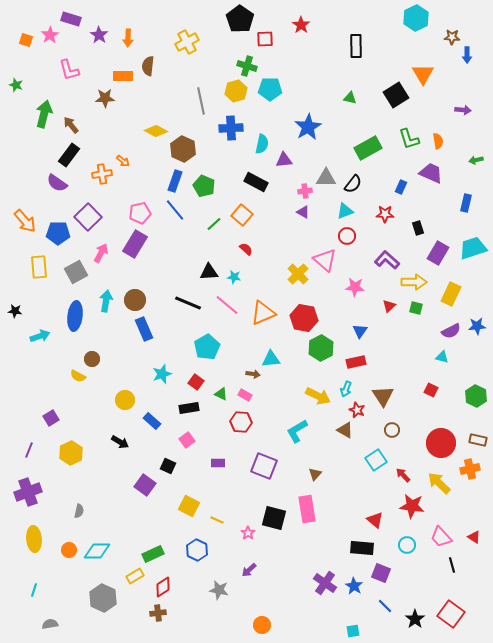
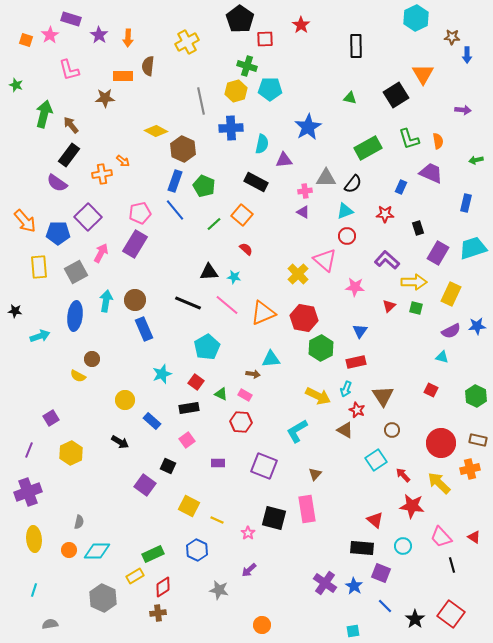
gray semicircle at (79, 511): moved 11 px down
cyan circle at (407, 545): moved 4 px left, 1 px down
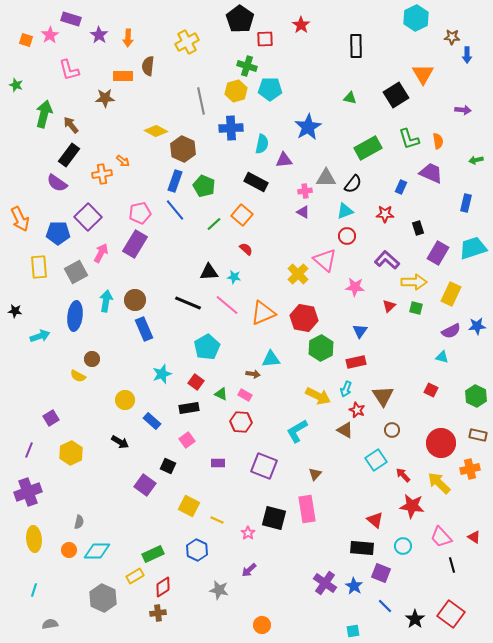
orange arrow at (25, 221): moved 5 px left, 2 px up; rotated 15 degrees clockwise
brown rectangle at (478, 440): moved 5 px up
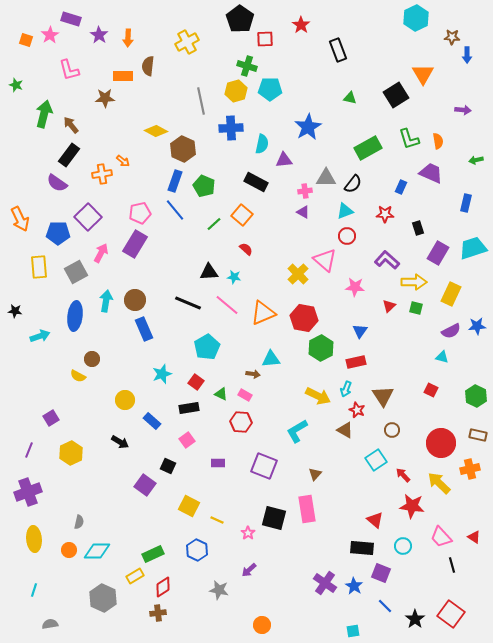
black rectangle at (356, 46): moved 18 px left, 4 px down; rotated 20 degrees counterclockwise
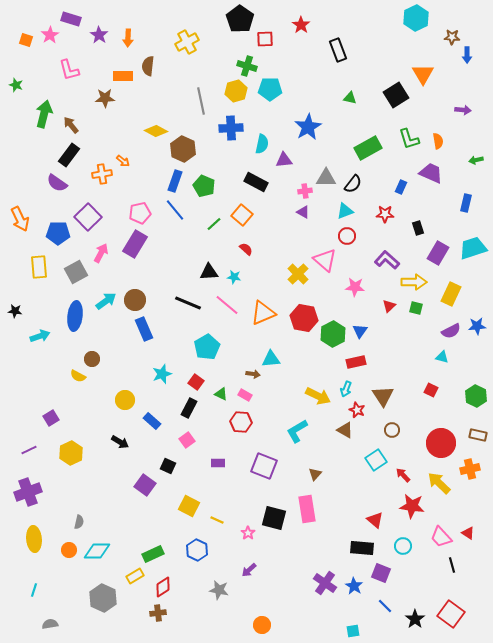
cyan arrow at (106, 301): rotated 45 degrees clockwise
green hexagon at (321, 348): moved 12 px right, 14 px up
black rectangle at (189, 408): rotated 54 degrees counterclockwise
purple line at (29, 450): rotated 42 degrees clockwise
red triangle at (474, 537): moved 6 px left, 4 px up
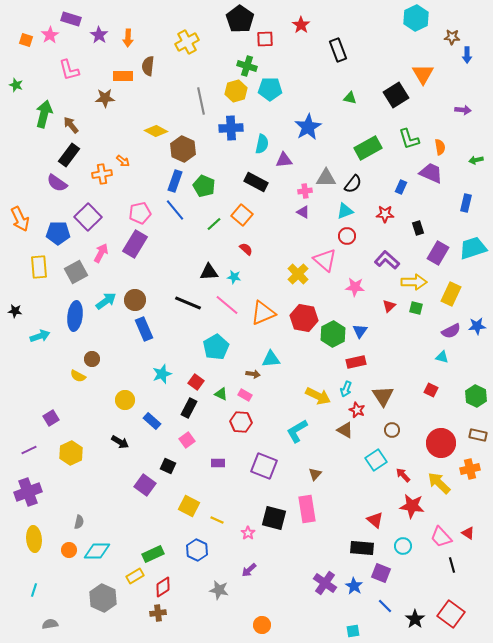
orange semicircle at (438, 141): moved 2 px right, 6 px down
cyan pentagon at (207, 347): moved 9 px right
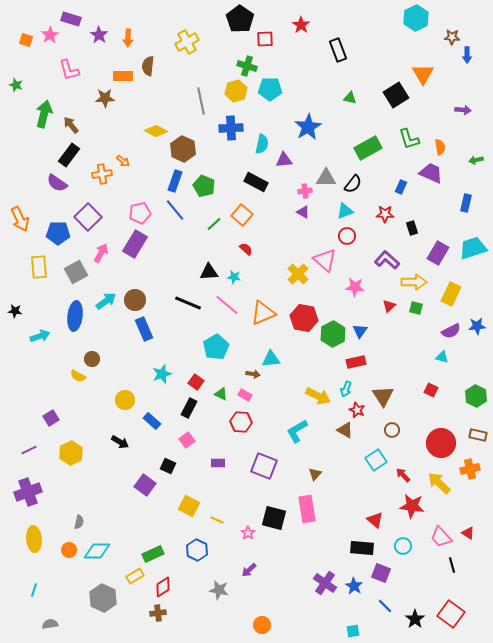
black rectangle at (418, 228): moved 6 px left
